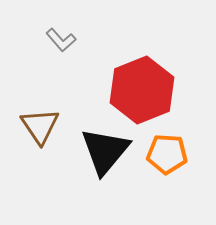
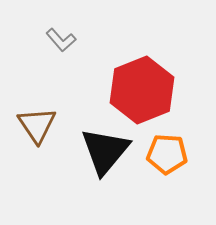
brown triangle: moved 3 px left, 1 px up
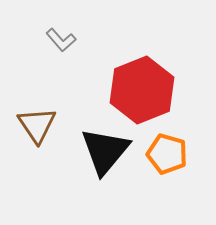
orange pentagon: rotated 12 degrees clockwise
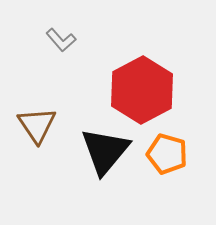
red hexagon: rotated 6 degrees counterclockwise
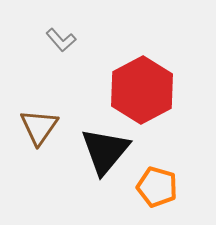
brown triangle: moved 2 px right, 2 px down; rotated 9 degrees clockwise
orange pentagon: moved 10 px left, 33 px down
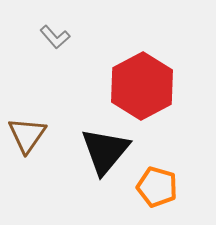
gray L-shape: moved 6 px left, 3 px up
red hexagon: moved 4 px up
brown triangle: moved 12 px left, 8 px down
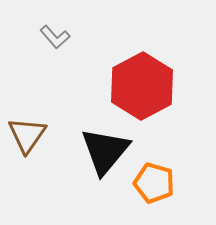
orange pentagon: moved 3 px left, 4 px up
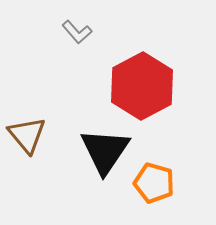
gray L-shape: moved 22 px right, 5 px up
brown triangle: rotated 15 degrees counterclockwise
black triangle: rotated 6 degrees counterclockwise
